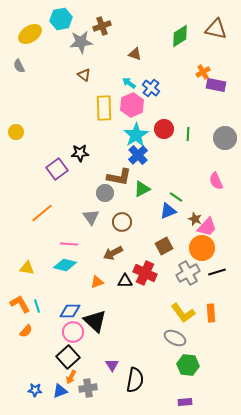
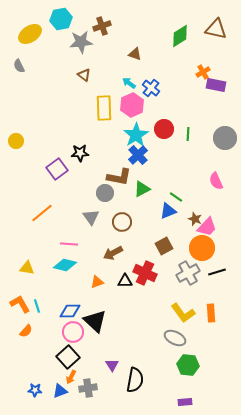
yellow circle at (16, 132): moved 9 px down
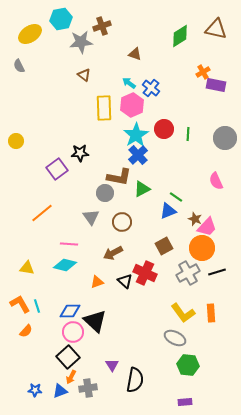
black triangle at (125, 281): rotated 42 degrees clockwise
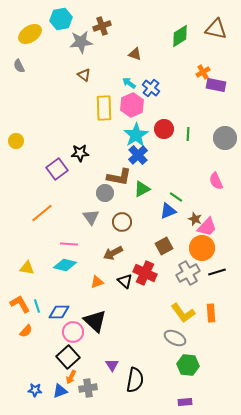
blue diamond at (70, 311): moved 11 px left, 1 px down
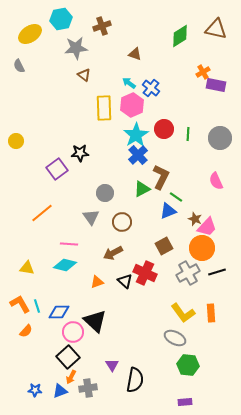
gray star at (81, 42): moved 5 px left, 6 px down
gray circle at (225, 138): moved 5 px left
brown L-shape at (119, 177): moved 42 px right; rotated 75 degrees counterclockwise
